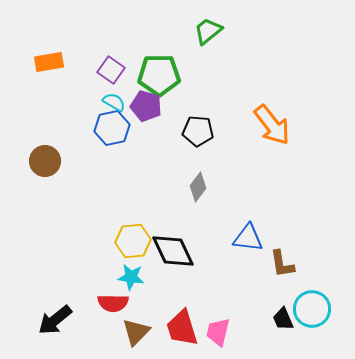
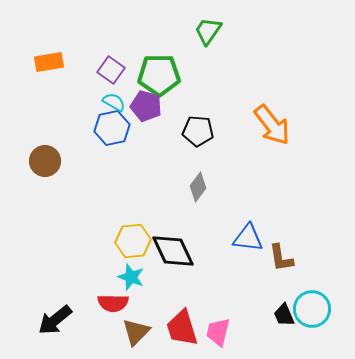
green trapezoid: rotated 16 degrees counterclockwise
brown L-shape: moved 1 px left, 6 px up
cyan star: rotated 12 degrees clockwise
black trapezoid: moved 1 px right, 4 px up
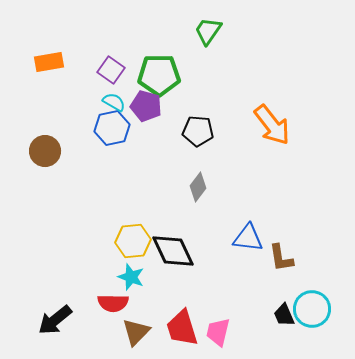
brown circle: moved 10 px up
